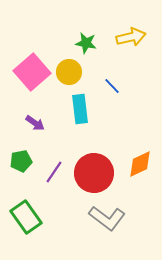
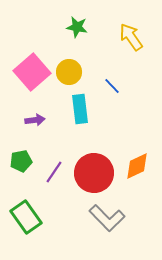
yellow arrow: rotated 112 degrees counterclockwise
green star: moved 9 px left, 16 px up
purple arrow: moved 3 px up; rotated 42 degrees counterclockwise
orange diamond: moved 3 px left, 2 px down
gray L-shape: rotated 9 degrees clockwise
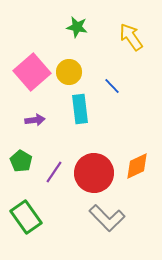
green pentagon: rotated 30 degrees counterclockwise
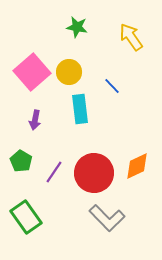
purple arrow: rotated 108 degrees clockwise
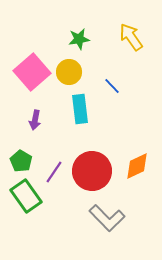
green star: moved 2 px right, 12 px down; rotated 20 degrees counterclockwise
red circle: moved 2 px left, 2 px up
green rectangle: moved 21 px up
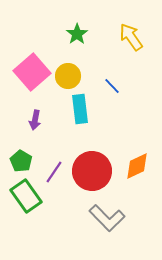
green star: moved 2 px left, 5 px up; rotated 25 degrees counterclockwise
yellow circle: moved 1 px left, 4 px down
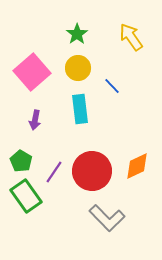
yellow circle: moved 10 px right, 8 px up
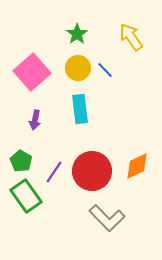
blue line: moved 7 px left, 16 px up
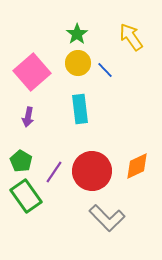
yellow circle: moved 5 px up
purple arrow: moved 7 px left, 3 px up
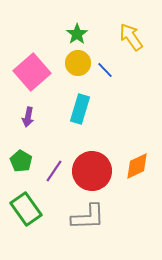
cyan rectangle: rotated 24 degrees clockwise
purple line: moved 1 px up
green rectangle: moved 13 px down
gray L-shape: moved 19 px left, 1 px up; rotated 48 degrees counterclockwise
